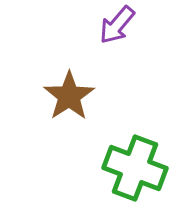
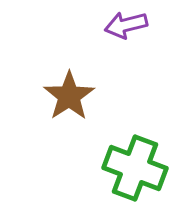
purple arrow: moved 9 px right; rotated 36 degrees clockwise
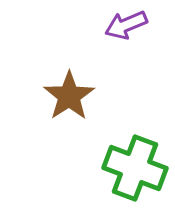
purple arrow: rotated 9 degrees counterclockwise
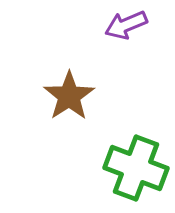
green cross: moved 1 px right
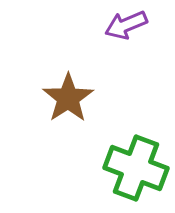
brown star: moved 1 px left, 2 px down
